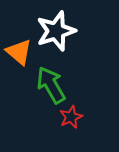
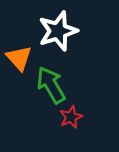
white star: moved 2 px right
orange triangle: moved 6 px down; rotated 8 degrees clockwise
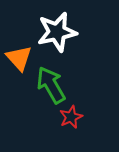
white star: moved 1 px left, 1 px down; rotated 6 degrees clockwise
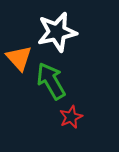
green arrow: moved 4 px up
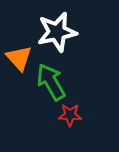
green arrow: moved 1 px down
red star: moved 1 px left, 2 px up; rotated 25 degrees clockwise
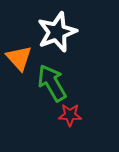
white star: rotated 9 degrees counterclockwise
green arrow: moved 1 px right, 1 px down
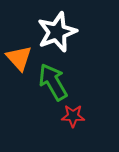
green arrow: moved 1 px right, 1 px up
red star: moved 3 px right, 1 px down
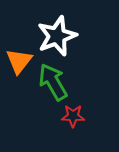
white star: moved 4 px down
orange triangle: moved 3 px down; rotated 20 degrees clockwise
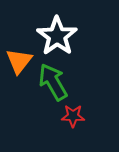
white star: rotated 15 degrees counterclockwise
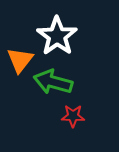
orange triangle: moved 1 px right, 1 px up
green arrow: rotated 45 degrees counterclockwise
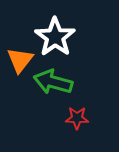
white star: moved 2 px left, 1 px down
red star: moved 4 px right, 2 px down
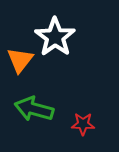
green arrow: moved 19 px left, 27 px down
red star: moved 6 px right, 6 px down
